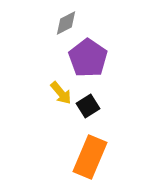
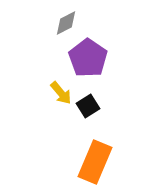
orange rectangle: moved 5 px right, 5 px down
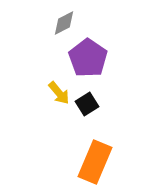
gray diamond: moved 2 px left
yellow arrow: moved 2 px left
black square: moved 1 px left, 2 px up
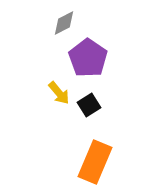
black square: moved 2 px right, 1 px down
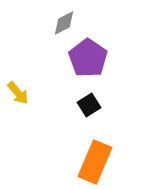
yellow arrow: moved 41 px left
